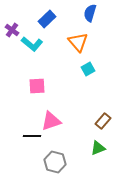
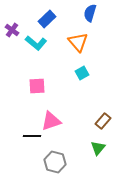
cyan L-shape: moved 4 px right, 1 px up
cyan square: moved 6 px left, 4 px down
green triangle: rotated 28 degrees counterclockwise
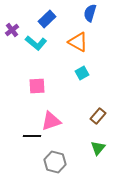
purple cross: rotated 16 degrees clockwise
orange triangle: rotated 20 degrees counterclockwise
brown rectangle: moved 5 px left, 5 px up
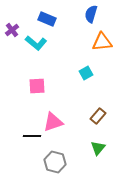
blue semicircle: moved 1 px right, 1 px down
blue rectangle: rotated 66 degrees clockwise
orange triangle: moved 24 px right; rotated 35 degrees counterclockwise
cyan square: moved 4 px right
pink triangle: moved 2 px right, 1 px down
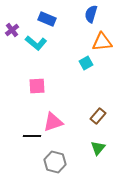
cyan square: moved 10 px up
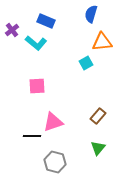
blue rectangle: moved 1 px left, 2 px down
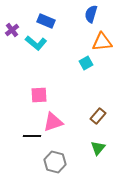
pink square: moved 2 px right, 9 px down
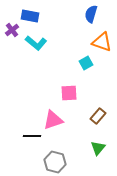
blue rectangle: moved 16 px left, 5 px up; rotated 12 degrees counterclockwise
orange triangle: rotated 25 degrees clockwise
pink square: moved 30 px right, 2 px up
pink triangle: moved 2 px up
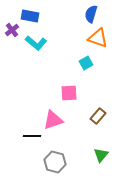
orange triangle: moved 4 px left, 4 px up
green triangle: moved 3 px right, 7 px down
